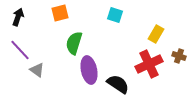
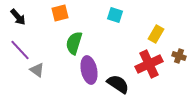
black arrow: rotated 120 degrees clockwise
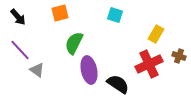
green semicircle: rotated 10 degrees clockwise
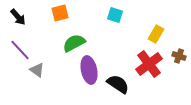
green semicircle: rotated 35 degrees clockwise
red cross: rotated 12 degrees counterclockwise
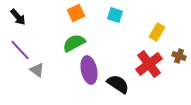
orange square: moved 16 px right; rotated 12 degrees counterclockwise
yellow rectangle: moved 1 px right, 2 px up
